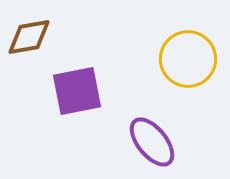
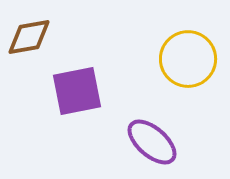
purple ellipse: rotated 10 degrees counterclockwise
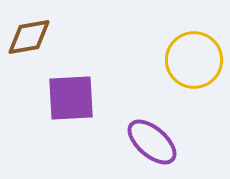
yellow circle: moved 6 px right, 1 px down
purple square: moved 6 px left, 7 px down; rotated 8 degrees clockwise
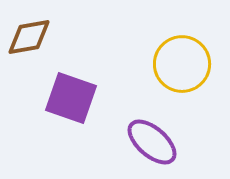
yellow circle: moved 12 px left, 4 px down
purple square: rotated 22 degrees clockwise
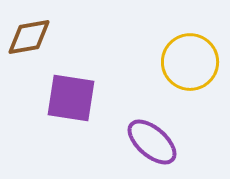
yellow circle: moved 8 px right, 2 px up
purple square: rotated 10 degrees counterclockwise
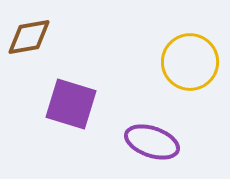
purple square: moved 6 px down; rotated 8 degrees clockwise
purple ellipse: rotated 22 degrees counterclockwise
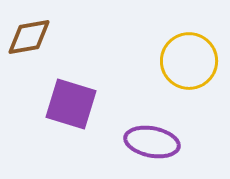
yellow circle: moved 1 px left, 1 px up
purple ellipse: rotated 8 degrees counterclockwise
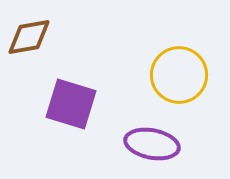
yellow circle: moved 10 px left, 14 px down
purple ellipse: moved 2 px down
